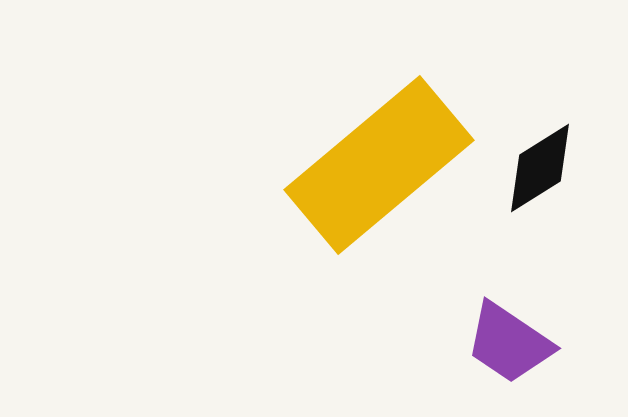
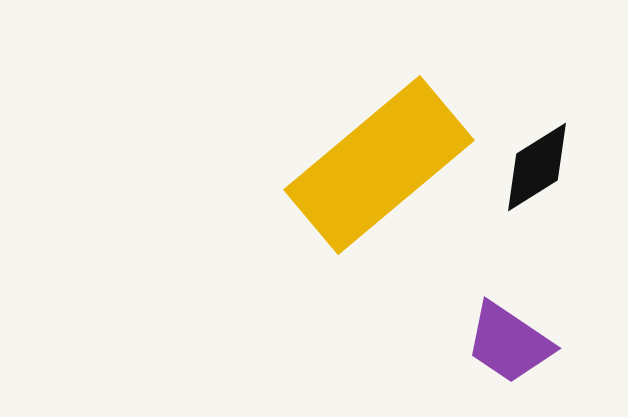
black diamond: moved 3 px left, 1 px up
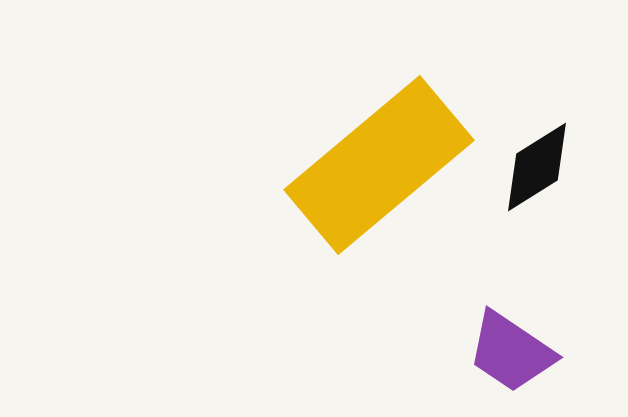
purple trapezoid: moved 2 px right, 9 px down
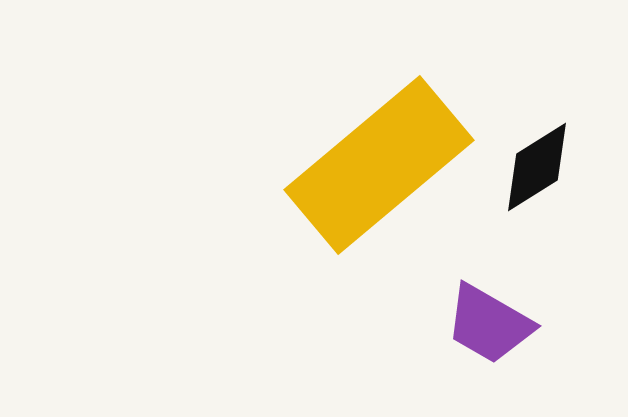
purple trapezoid: moved 22 px left, 28 px up; rotated 4 degrees counterclockwise
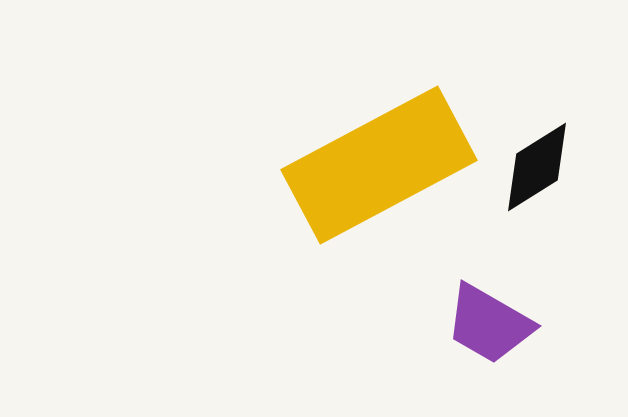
yellow rectangle: rotated 12 degrees clockwise
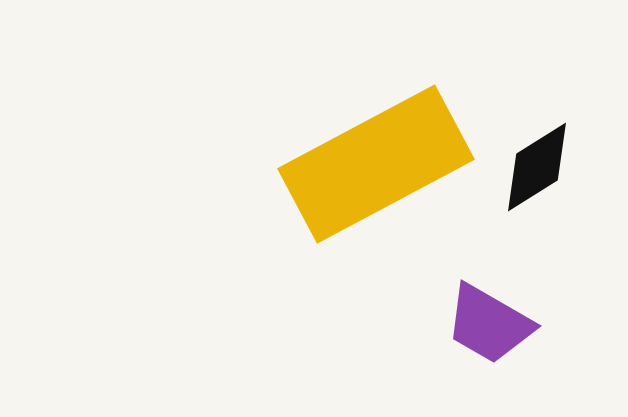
yellow rectangle: moved 3 px left, 1 px up
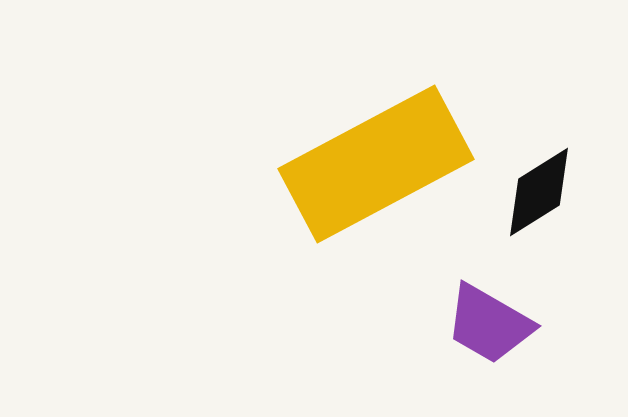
black diamond: moved 2 px right, 25 px down
